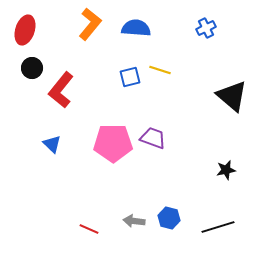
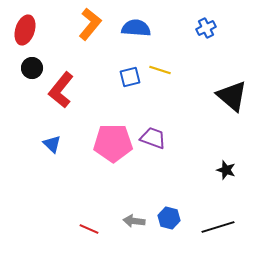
black star: rotated 30 degrees clockwise
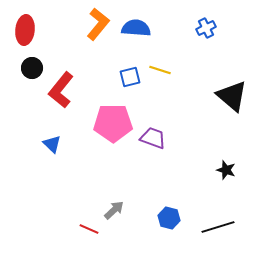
orange L-shape: moved 8 px right
red ellipse: rotated 12 degrees counterclockwise
pink pentagon: moved 20 px up
gray arrow: moved 20 px left, 11 px up; rotated 130 degrees clockwise
